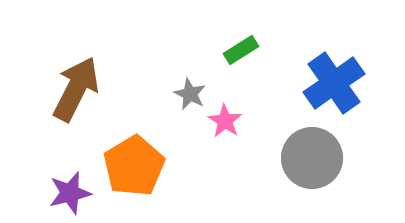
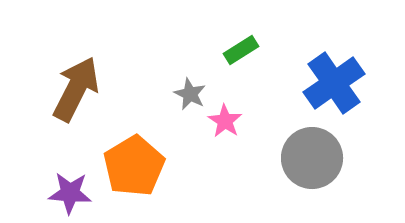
purple star: rotated 18 degrees clockwise
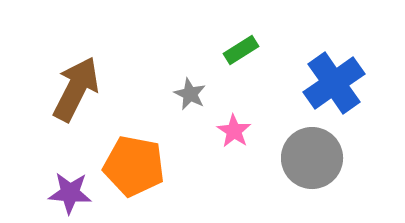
pink star: moved 9 px right, 10 px down
orange pentagon: rotated 30 degrees counterclockwise
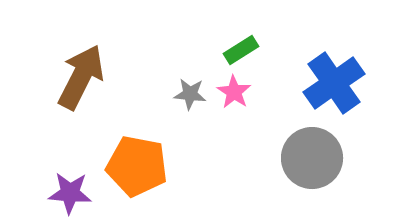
brown arrow: moved 5 px right, 12 px up
gray star: rotated 20 degrees counterclockwise
pink star: moved 39 px up
orange pentagon: moved 3 px right
